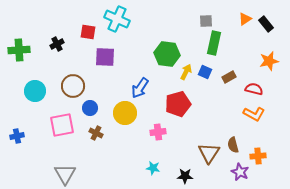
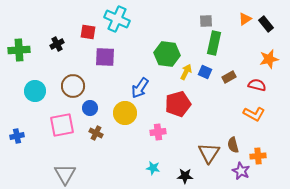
orange star: moved 2 px up
red semicircle: moved 3 px right, 4 px up
purple star: moved 1 px right, 1 px up
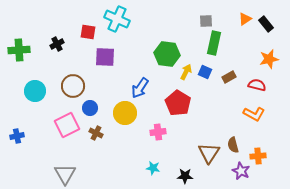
red pentagon: moved 1 px up; rotated 25 degrees counterclockwise
pink square: moved 5 px right; rotated 15 degrees counterclockwise
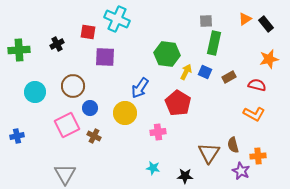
cyan circle: moved 1 px down
brown cross: moved 2 px left, 3 px down
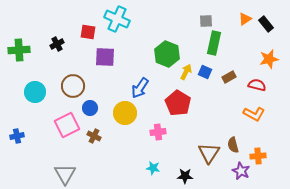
green hexagon: rotated 15 degrees clockwise
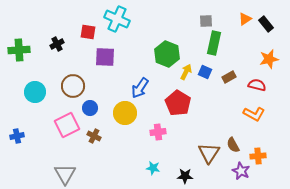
brown semicircle: rotated 14 degrees counterclockwise
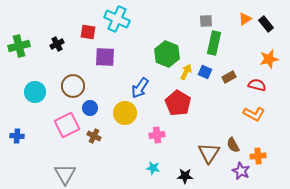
green cross: moved 4 px up; rotated 10 degrees counterclockwise
pink cross: moved 1 px left, 3 px down
blue cross: rotated 16 degrees clockwise
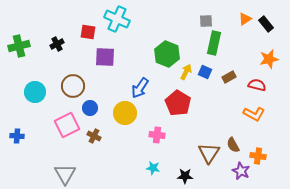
pink cross: rotated 14 degrees clockwise
orange cross: rotated 14 degrees clockwise
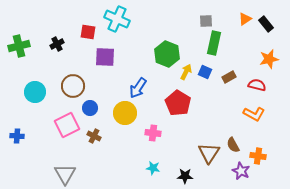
blue arrow: moved 2 px left
pink cross: moved 4 px left, 2 px up
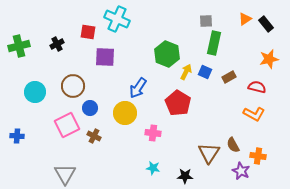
red semicircle: moved 2 px down
